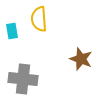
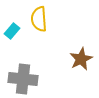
cyan rectangle: rotated 49 degrees clockwise
brown star: rotated 25 degrees clockwise
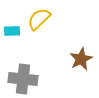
yellow semicircle: rotated 50 degrees clockwise
cyan rectangle: rotated 49 degrees clockwise
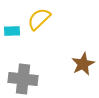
brown star: moved 2 px right, 5 px down
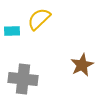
brown star: moved 1 px left, 1 px down
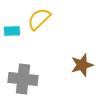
brown star: rotated 10 degrees clockwise
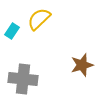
cyan rectangle: rotated 56 degrees counterclockwise
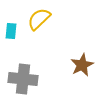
cyan rectangle: moved 1 px left; rotated 28 degrees counterclockwise
brown star: rotated 10 degrees counterclockwise
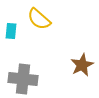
yellow semicircle: rotated 95 degrees counterclockwise
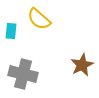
gray cross: moved 5 px up; rotated 8 degrees clockwise
